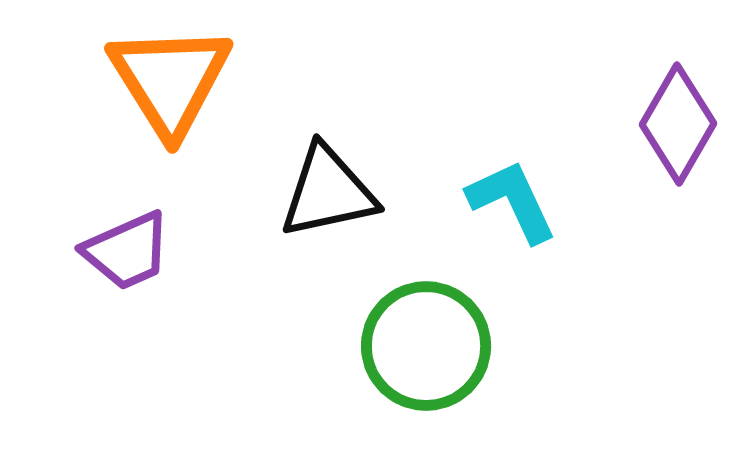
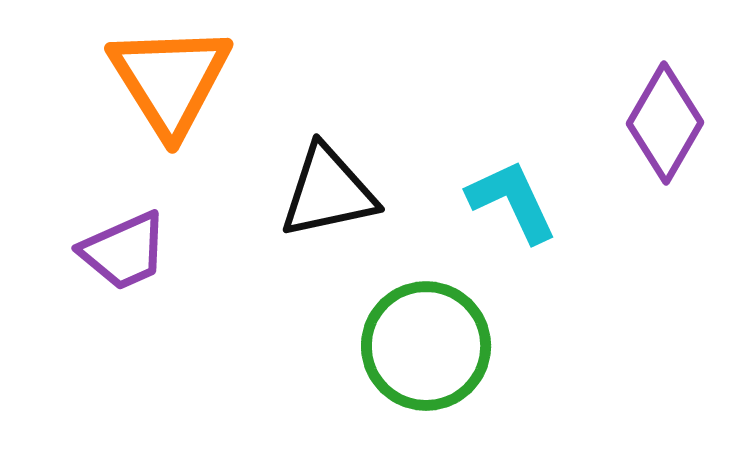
purple diamond: moved 13 px left, 1 px up
purple trapezoid: moved 3 px left
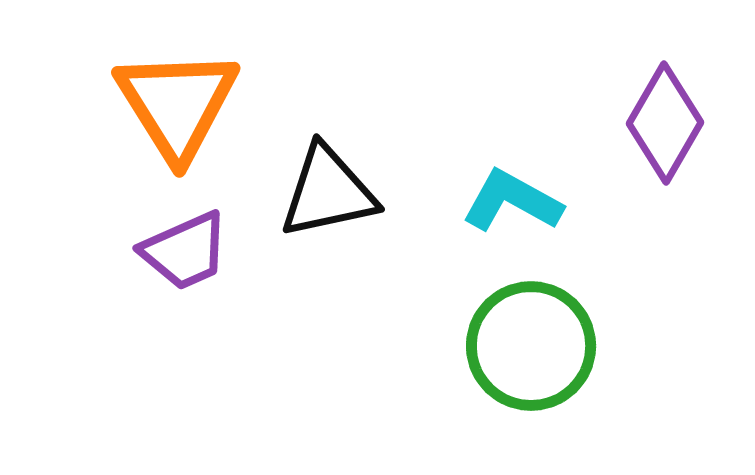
orange triangle: moved 7 px right, 24 px down
cyan L-shape: rotated 36 degrees counterclockwise
purple trapezoid: moved 61 px right
green circle: moved 105 px right
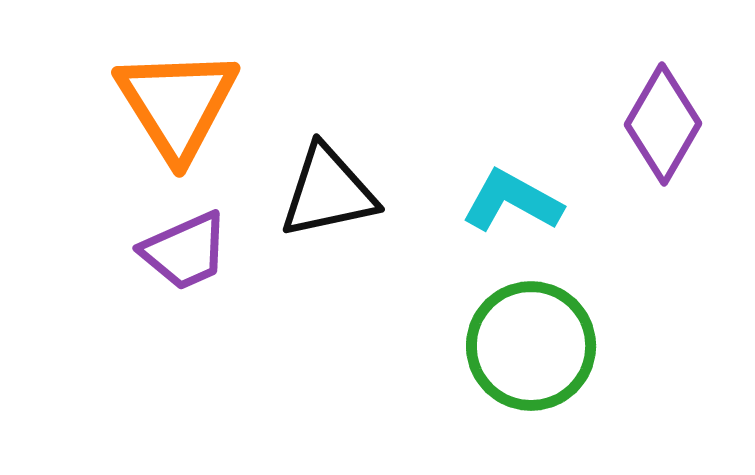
purple diamond: moved 2 px left, 1 px down
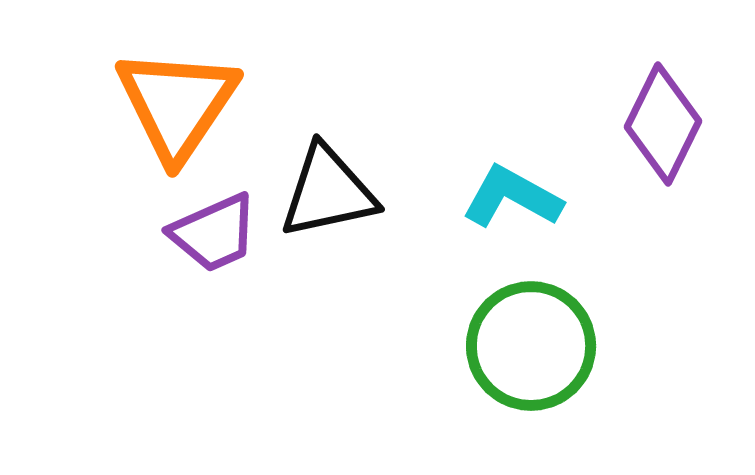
orange triangle: rotated 6 degrees clockwise
purple diamond: rotated 4 degrees counterclockwise
cyan L-shape: moved 4 px up
purple trapezoid: moved 29 px right, 18 px up
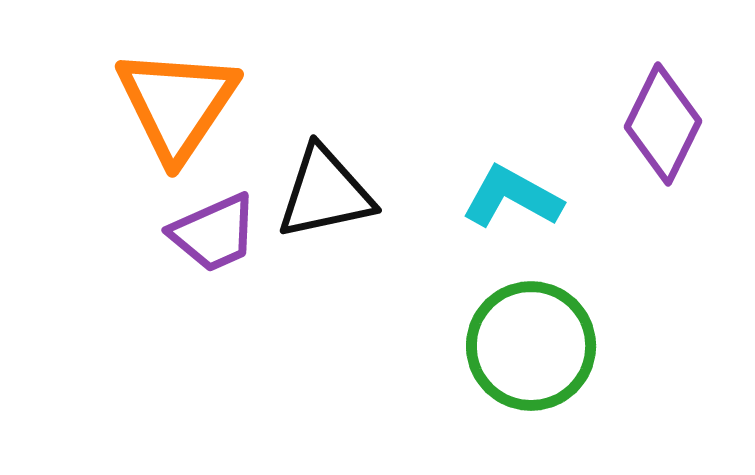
black triangle: moved 3 px left, 1 px down
